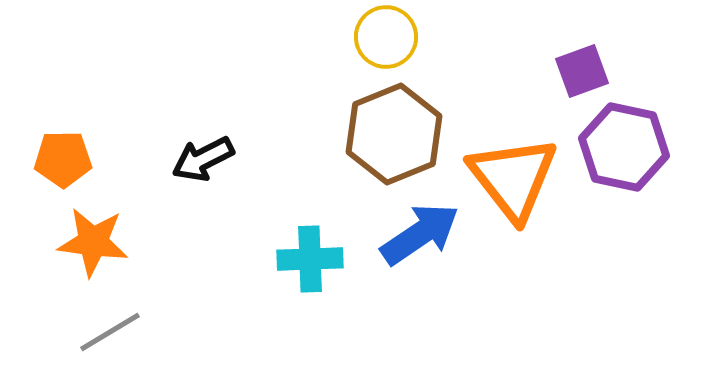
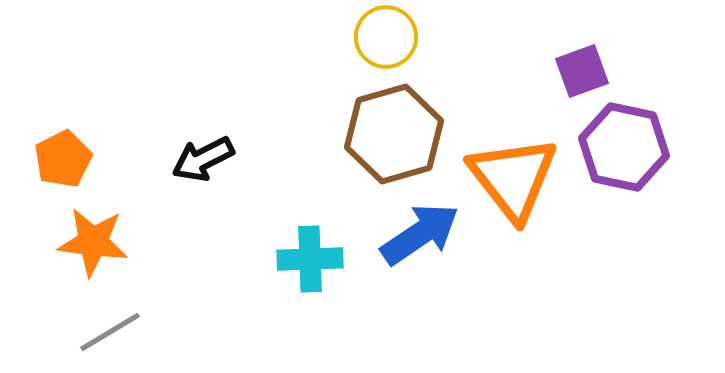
brown hexagon: rotated 6 degrees clockwise
orange pentagon: rotated 26 degrees counterclockwise
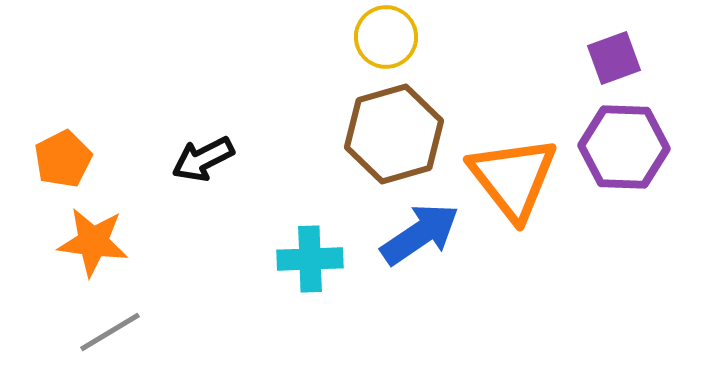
purple square: moved 32 px right, 13 px up
purple hexagon: rotated 10 degrees counterclockwise
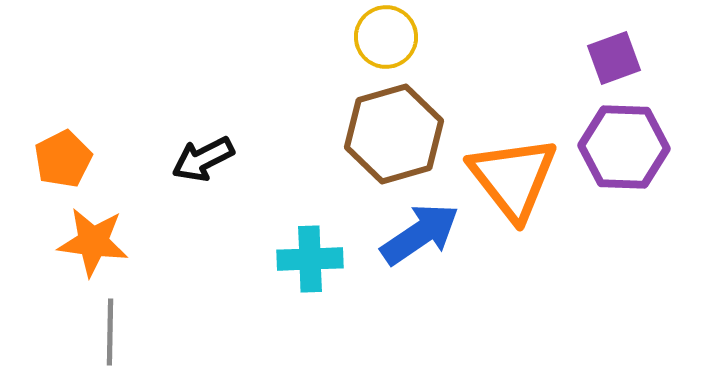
gray line: rotated 58 degrees counterclockwise
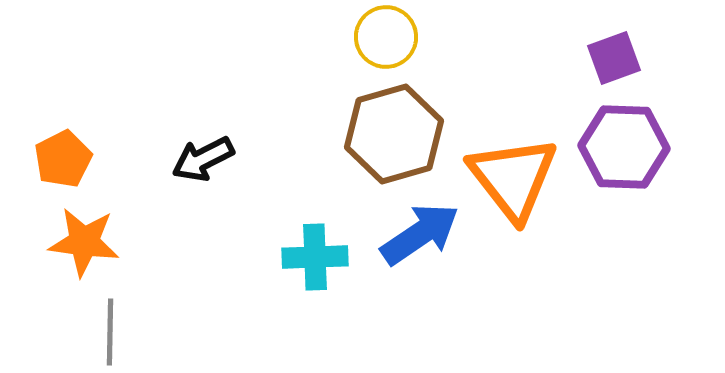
orange star: moved 9 px left
cyan cross: moved 5 px right, 2 px up
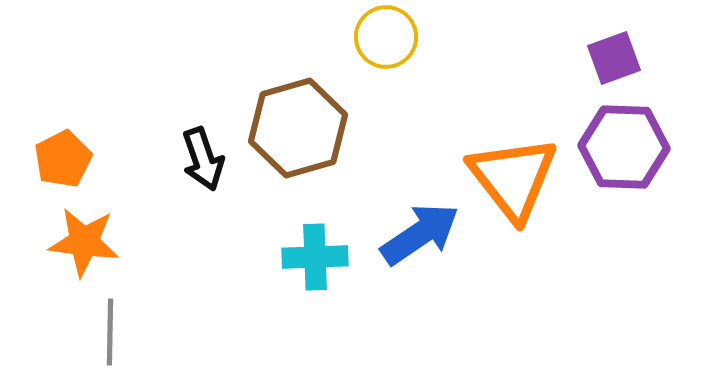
brown hexagon: moved 96 px left, 6 px up
black arrow: rotated 82 degrees counterclockwise
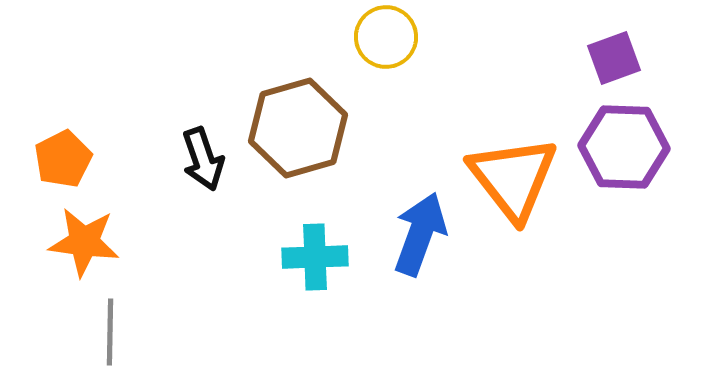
blue arrow: rotated 36 degrees counterclockwise
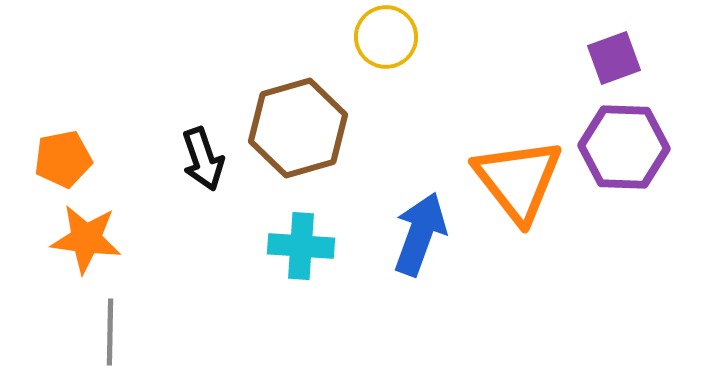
orange pentagon: rotated 16 degrees clockwise
orange triangle: moved 5 px right, 2 px down
orange star: moved 2 px right, 3 px up
cyan cross: moved 14 px left, 11 px up; rotated 6 degrees clockwise
